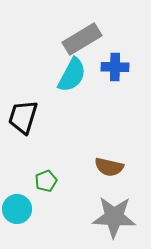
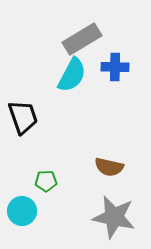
black trapezoid: rotated 144 degrees clockwise
green pentagon: rotated 20 degrees clockwise
cyan circle: moved 5 px right, 2 px down
gray star: rotated 9 degrees clockwise
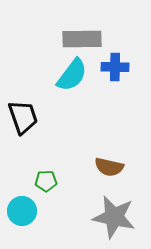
gray rectangle: rotated 30 degrees clockwise
cyan semicircle: rotated 9 degrees clockwise
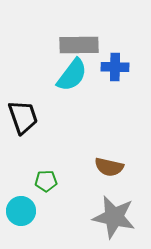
gray rectangle: moved 3 px left, 6 px down
cyan circle: moved 1 px left
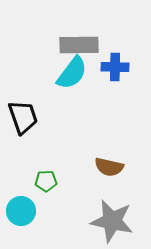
cyan semicircle: moved 2 px up
gray star: moved 2 px left, 4 px down
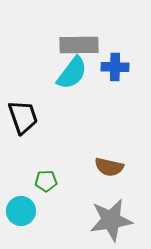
gray star: moved 1 px left, 1 px up; rotated 21 degrees counterclockwise
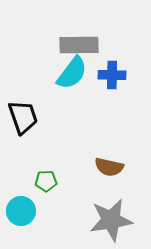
blue cross: moved 3 px left, 8 px down
